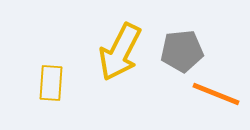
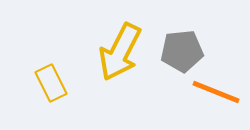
yellow rectangle: rotated 30 degrees counterclockwise
orange line: moved 2 px up
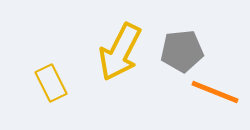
orange line: moved 1 px left
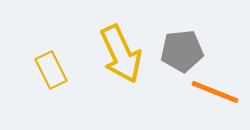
yellow arrow: moved 1 px right, 2 px down; rotated 52 degrees counterclockwise
yellow rectangle: moved 13 px up
